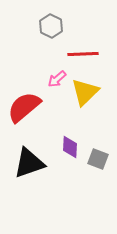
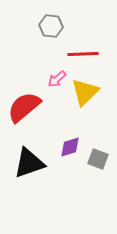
gray hexagon: rotated 20 degrees counterclockwise
purple diamond: rotated 70 degrees clockwise
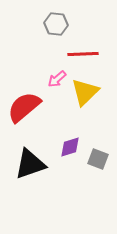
gray hexagon: moved 5 px right, 2 px up
black triangle: moved 1 px right, 1 px down
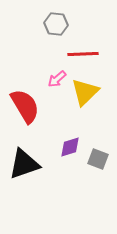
red semicircle: moved 1 px right, 1 px up; rotated 99 degrees clockwise
black triangle: moved 6 px left
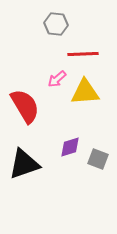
yellow triangle: rotated 40 degrees clockwise
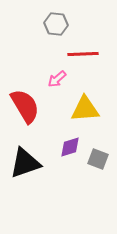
yellow triangle: moved 17 px down
black triangle: moved 1 px right, 1 px up
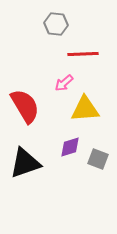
pink arrow: moved 7 px right, 4 px down
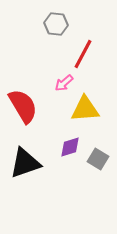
red line: rotated 60 degrees counterclockwise
red semicircle: moved 2 px left
gray square: rotated 10 degrees clockwise
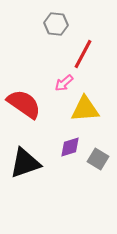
red semicircle: moved 1 px right, 2 px up; rotated 24 degrees counterclockwise
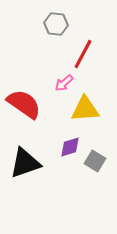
gray square: moved 3 px left, 2 px down
